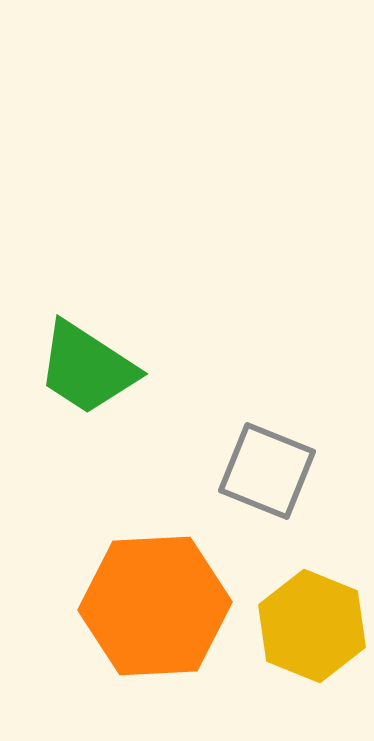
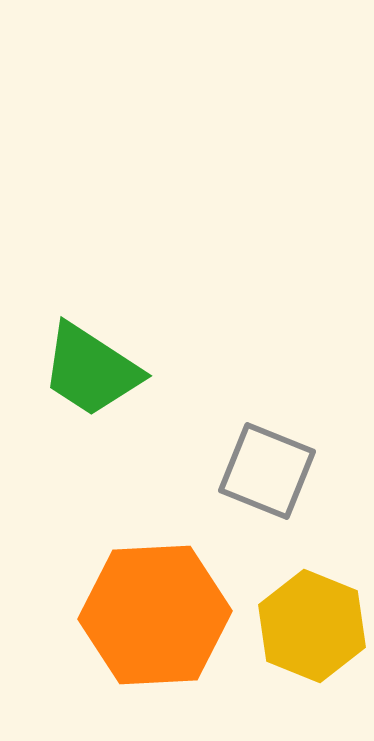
green trapezoid: moved 4 px right, 2 px down
orange hexagon: moved 9 px down
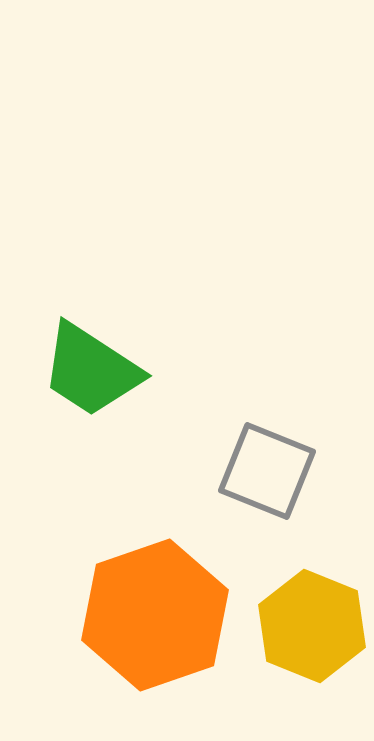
orange hexagon: rotated 16 degrees counterclockwise
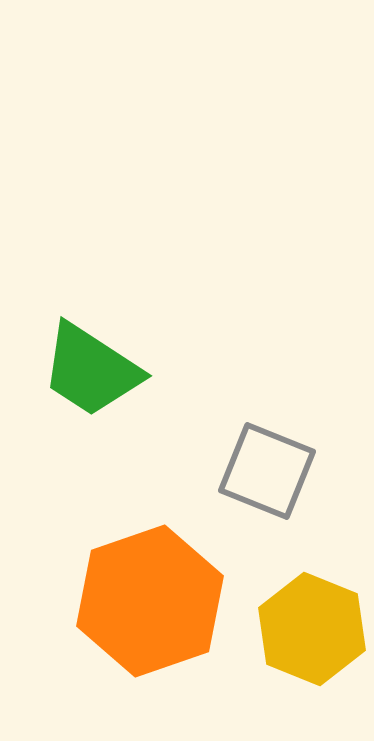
orange hexagon: moved 5 px left, 14 px up
yellow hexagon: moved 3 px down
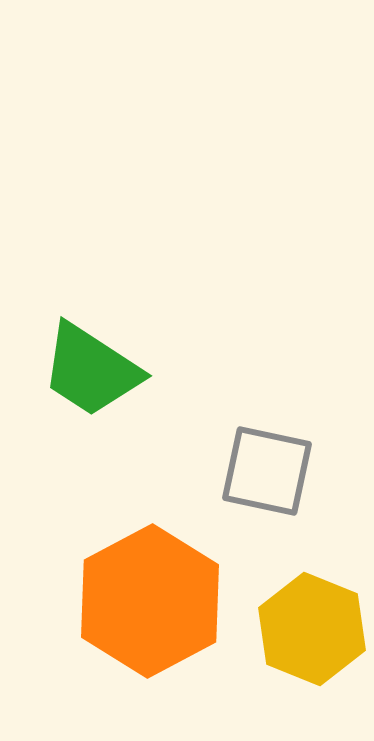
gray square: rotated 10 degrees counterclockwise
orange hexagon: rotated 9 degrees counterclockwise
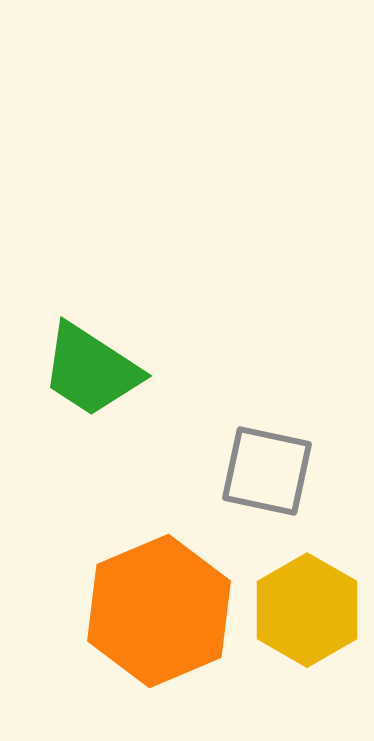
orange hexagon: moved 9 px right, 10 px down; rotated 5 degrees clockwise
yellow hexagon: moved 5 px left, 19 px up; rotated 8 degrees clockwise
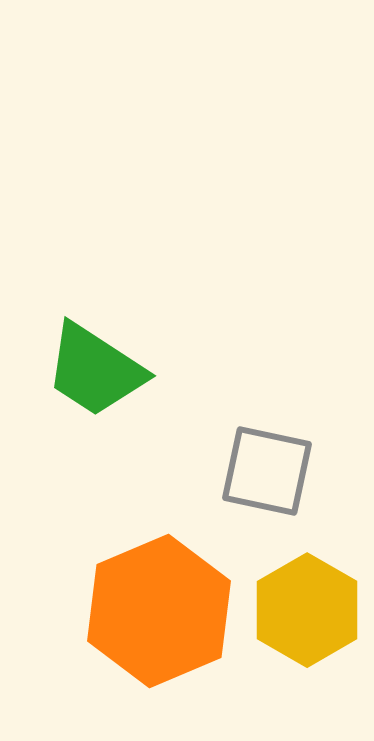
green trapezoid: moved 4 px right
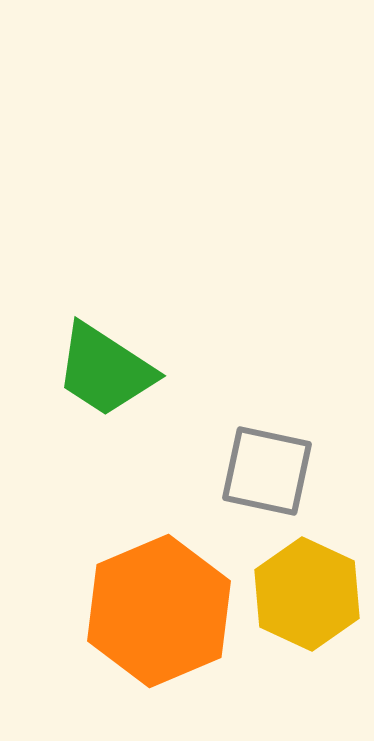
green trapezoid: moved 10 px right
yellow hexagon: moved 16 px up; rotated 5 degrees counterclockwise
